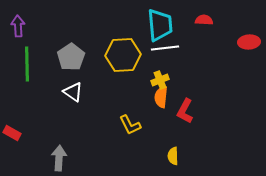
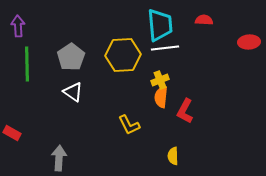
yellow L-shape: moved 1 px left
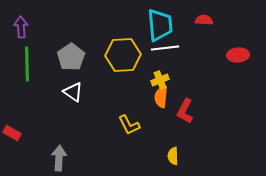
purple arrow: moved 3 px right, 1 px down
red ellipse: moved 11 px left, 13 px down
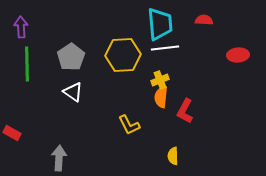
cyan trapezoid: moved 1 px up
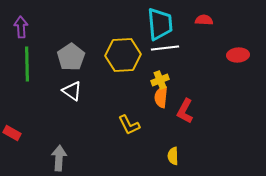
white triangle: moved 1 px left, 1 px up
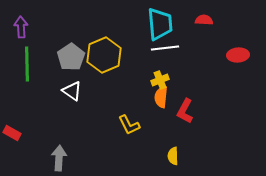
yellow hexagon: moved 19 px left; rotated 20 degrees counterclockwise
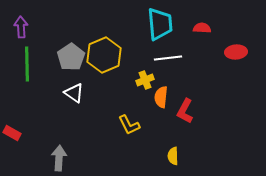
red semicircle: moved 2 px left, 8 px down
white line: moved 3 px right, 10 px down
red ellipse: moved 2 px left, 3 px up
yellow cross: moved 15 px left
white triangle: moved 2 px right, 2 px down
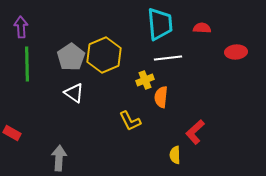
red L-shape: moved 10 px right, 21 px down; rotated 20 degrees clockwise
yellow L-shape: moved 1 px right, 4 px up
yellow semicircle: moved 2 px right, 1 px up
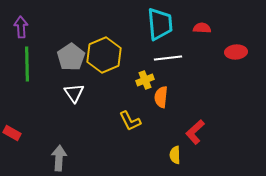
white triangle: rotated 20 degrees clockwise
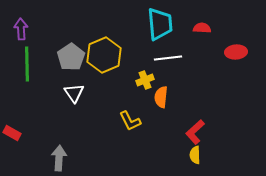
purple arrow: moved 2 px down
yellow semicircle: moved 20 px right
